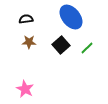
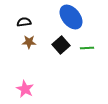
black semicircle: moved 2 px left, 3 px down
green line: rotated 40 degrees clockwise
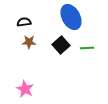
blue ellipse: rotated 10 degrees clockwise
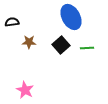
black semicircle: moved 12 px left
pink star: moved 1 px down
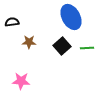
black square: moved 1 px right, 1 px down
pink star: moved 4 px left, 9 px up; rotated 24 degrees counterclockwise
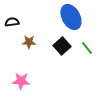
green line: rotated 56 degrees clockwise
